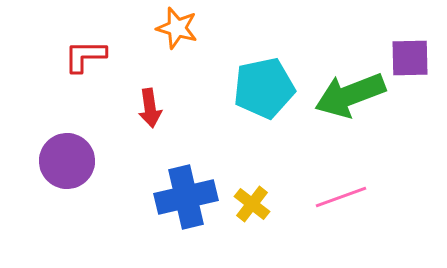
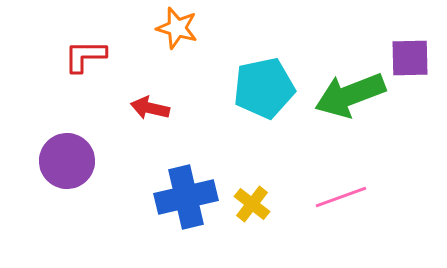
red arrow: rotated 111 degrees clockwise
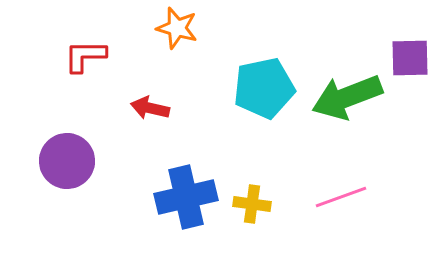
green arrow: moved 3 px left, 2 px down
yellow cross: rotated 30 degrees counterclockwise
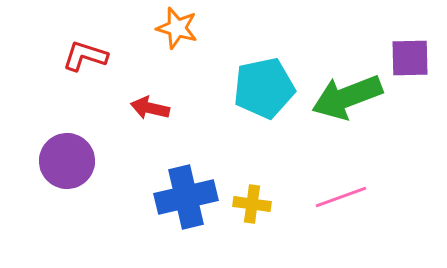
red L-shape: rotated 18 degrees clockwise
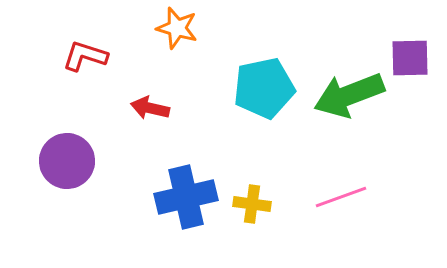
green arrow: moved 2 px right, 2 px up
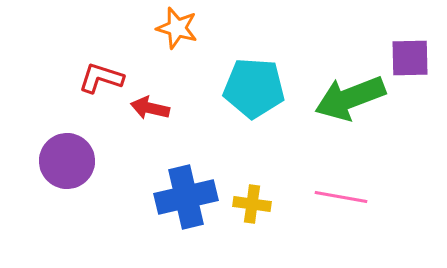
red L-shape: moved 16 px right, 22 px down
cyan pentagon: moved 10 px left; rotated 16 degrees clockwise
green arrow: moved 1 px right, 3 px down
pink line: rotated 30 degrees clockwise
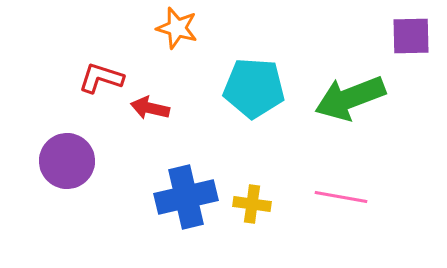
purple square: moved 1 px right, 22 px up
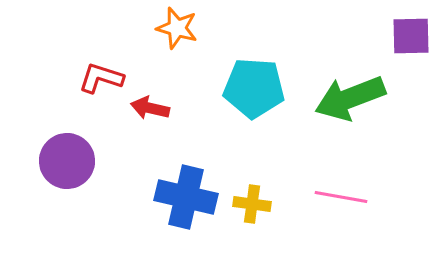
blue cross: rotated 26 degrees clockwise
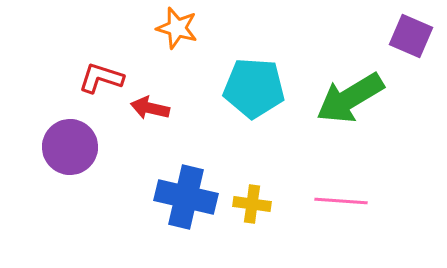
purple square: rotated 24 degrees clockwise
green arrow: rotated 10 degrees counterclockwise
purple circle: moved 3 px right, 14 px up
pink line: moved 4 px down; rotated 6 degrees counterclockwise
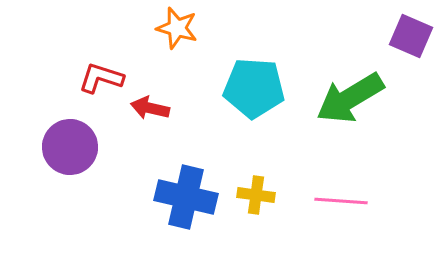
yellow cross: moved 4 px right, 9 px up
